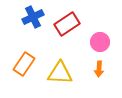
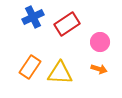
orange rectangle: moved 6 px right, 3 px down
orange arrow: rotated 77 degrees counterclockwise
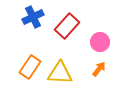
red rectangle: moved 2 px down; rotated 15 degrees counterclockwise
orange arrow: rotated 70 degrees counterclockwise
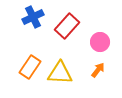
orange arrow: moved 1 px left, 1 px down
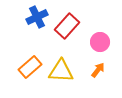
blue cross: moved 4 px right
orange rectangle: rotated 15 degrees clockwise
yellow triangle: moved 1 px right, 2 px up
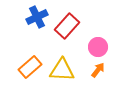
pink circle: moved 2 px left, 5 px down
yellow triangle: moved 1 px right, 1 px up
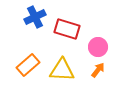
blue cross: moved 2 px left
red rectangle: moved 3 px down; rotated 65 degrees clockwise
orange rectangle: moved 2 px left, 2 px up
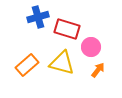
blue cross: moved 3 px right; rotated 10 degrees clockwise
pink circle: moved 7 px left
orange rectangle: moved 1 px left
yellow triangle: moved 7 px up; rotated 12 degrees clockwise
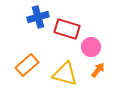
yellow triangle: moved 3 px right, 11 px down
